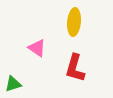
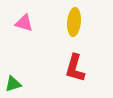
pink triangle: moved 13 px left, 25 px up; rotated 18 degrees counterclockwise
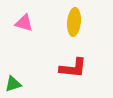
red L-shape: moved 2 px left; rotated 100 degrees counterclockwise
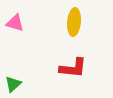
pink triangle: moved 9 px left
green triangle: rotated 24 degrees counterclockwise
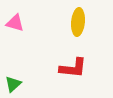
yellow ellipse: moved 4 px right
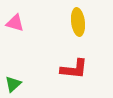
yellow ellipse: rotated 12 degrees counterclockwise
red L-shape: moved 1 px right, 1 px down
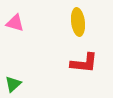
red L-shape: moved 10 px right, 6 px up
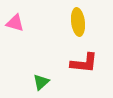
green triangle: moved 28 px right, 2 px up
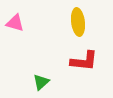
red L-shape: moved 2 px up
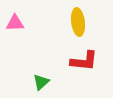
pink triangle: rotated 18 degrees counterclockwise
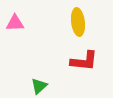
green triangle: moved 2 px left, 4 px down
